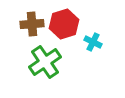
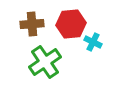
red hexagon: moved 7 px right; rotated 12 degrees clockwise
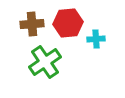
red hexagon: moved 3 px left, 1 px up
cyan cross: moved 3 px right, 3 px up; rotated 30 degrees counterclockwise
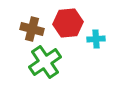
brown cross: moved 5 px down; rotated 20 degrees clockwise
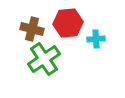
green cross: moved 1 px left, 3 px up
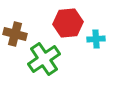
brown cross: moved 17 px left, 5 px down
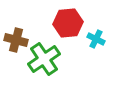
brown cross: moved 1 px right, 6 px down
cyan cross: rotated 30 degrees clockwise
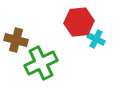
red hexagon: moved 11 px right, 1 px up
green cross: moved 3 px left, 4 px down; rotated 8 degrees clockwise
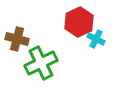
red hexagon: rotated 20 degrees counterclockwise
brown cross: moved 1 px right, 1 px up
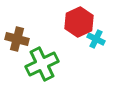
green cross: moved 1 px right, 1 px down
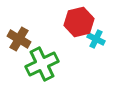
red hexagon: rotated 12 degrees clockwise
brown cross: moved 2 px right; rotated 15 degrees clockwise
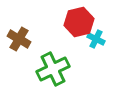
green cross: moved 11 px right, 5 px down
